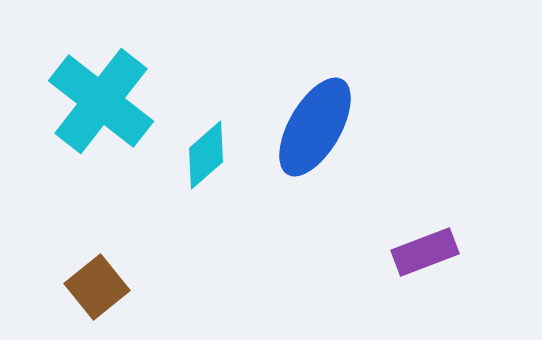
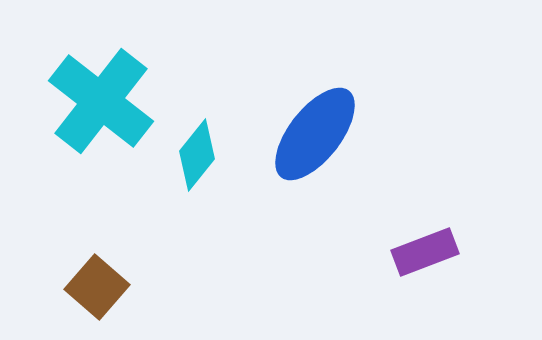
blue ellipse: moved 7 px down; rotated 8 degrees clockwise
cyan diamond: moved 9 px left; rotated 10 degrees counterclockwise
brown square: rotated 10 degrees counterclockwise
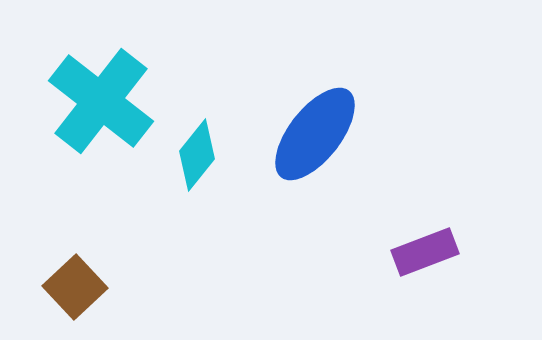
brown square: moved 22 px left; rotated 6 degrees clockwise
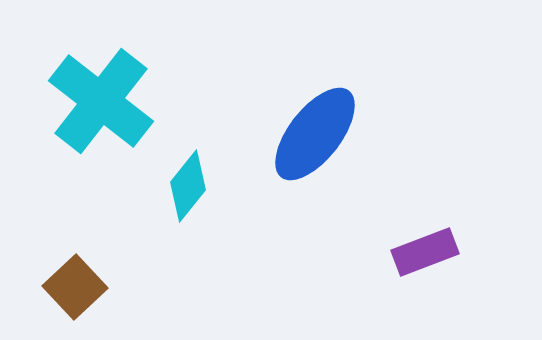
cyan diamond: moved 9 px left, 31 px down
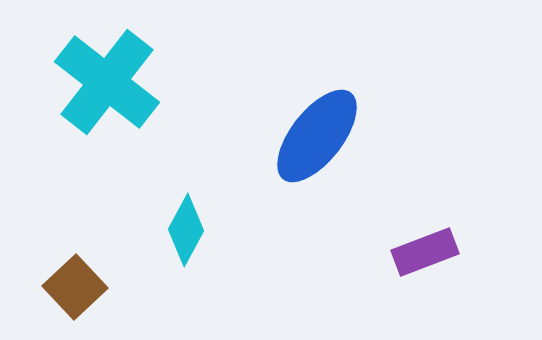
cyan cross: moved 6 px right, 19 px up
blue ellipse: moved 2 px right, 2 px down
cyan diamond: moved 2 px left, 44 px down; rotated 10 degrees counterclockwise
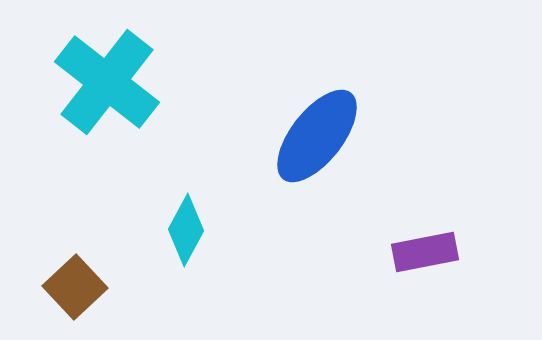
purple rectangle: rotated 10 degrees clockwise
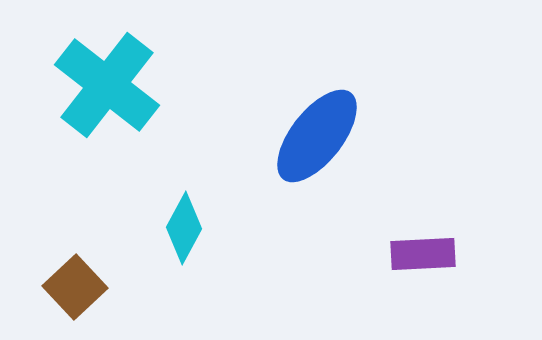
cyan cross: moved 3 px down
cyan diamond: moved 2 px left, 2 px up
purple rectangle: moved 2 px left, 2 px down; rotated 8 degrees clockwise
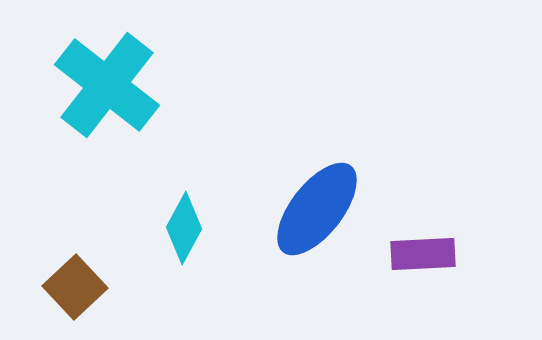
blue ellipse: moved 73 px down
